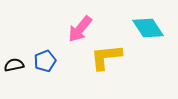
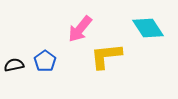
yellow L-shape: moved 1 px up
blue pentagon: rotated 15 degrees counterclockwise
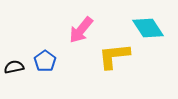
pink arrow: moved 1 px right, 1 px down
yellow L-shape: moved 8 px right
black semicircle: moved 2 px down
